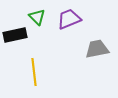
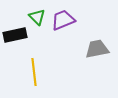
purple trapezoid: moved 6 px left, 1 px down
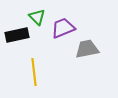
purple trapezoid: moved 8 px down
black rectangle: moved 2 px right
gray trapezoid: moved 10 px left
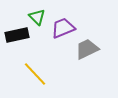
gray trapezoid: rotated 15 degrees counterclockwise
yellow line: moved 1 px right, 2 px down; rotated 36 degrees counterclockwise
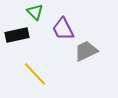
green triangle: moved 2 px left, 5 px up
purple trapezoid: moved 1 px down; rotated 95 degrees counterclockwise
gray trapezoid: moved 1 px left, 2 px down
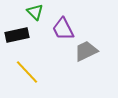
yellow line: moved 8 px left, 2 px up
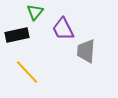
green triangle: rotated 24 degrees clockwise
gray trapezoid: rotated 60 degrees counterclockwise
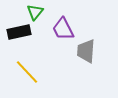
black rectangle: moved 2 px right, 3 px up
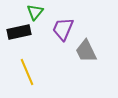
purple trapezoid: rotated 50 degrees clockwise
gray trapezoid: rotated 30 degrees counterclockwise
yellow line: rotated 20 degrees clockwise
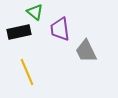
green triangle: rotated 30 degrees counterclockwise
purple trapezoid: moved 3 px left; rotated 30 degrees counterclockwise
